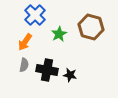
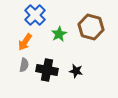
black star: moved 6 px right, 4 px up
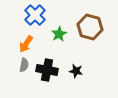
brown hexagon: moved 1 px left
orange arrow: moved 1 px right, 2 px down
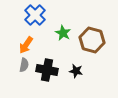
brown hexagon: moved 2 px right, 13 px down
green star: moved 4 px right, 1 px up; rotated 14 degrees counterclockwise
orange arrow: moved 1 px down
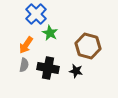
blue cross: moved 1 px right, 1 px up
green star: moved 13 px left
brown hexagon: moved 4 px left, 6 px down
black cross: moved 1 px right, 2 px up
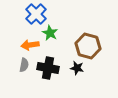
orange arrow: moved 4 px right; rotated 48 degrees clockwise
black star: moved 1 px right, 3 px up
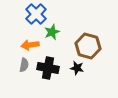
green star: moved 2 px right, 1 px up; rotated 21 degrees clockwise
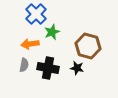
orange arrow: moved 1 px up
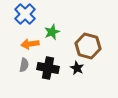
blue cross: moved 11 px left
black star: rotated 16 degrees clockwise
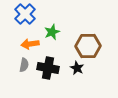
brown hexagon: rotated 15 degrees counterclockwise
